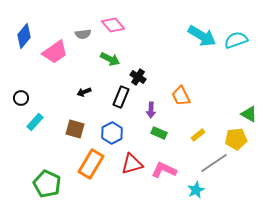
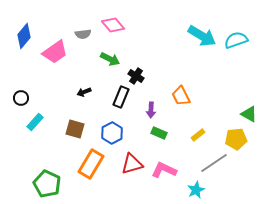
black cross: moved 2 px left, 1 px up
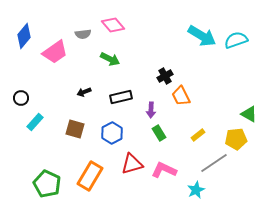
black cross: moved 29 px right; rotated 28 degrees clockwise
black rectangle: rotated 55 degrees clockwise
green rectangle: rotated 35 degrees clockwise
orange rectangle: moved 1 px left, 12 px down
